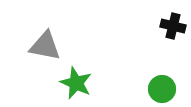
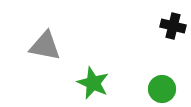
green star: moved 17 px right
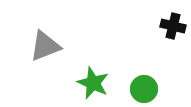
gray triangle: rotated 32 degrees counterclockwise
green circle: moved 18 px left
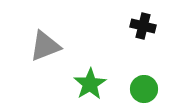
black cross: moved 30 px left
green star: moved 3 px left, 1 px down; rotated 16 degrees clockwise
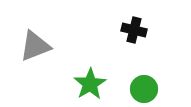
black cross: moved 9 px left, 4 px down
gray triangle: moved 10 px left
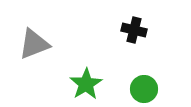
gray triangle: moved 1 px left, 2 px up
green star: moved 4 px left
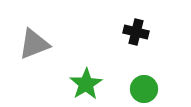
black cross: moved 2 px right, 2 px down
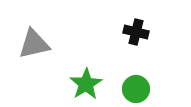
gray triangle: rotated 8 degrees clockwise
green circle: moved 8 px left
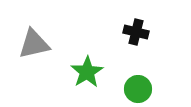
green star: moved 1 px right, 12 px up
green circle: moved 2 px right
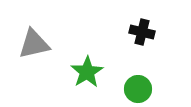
black cross: moved 6 px right
